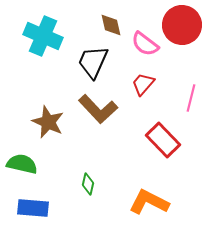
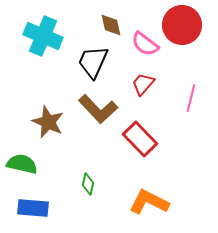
red rectangle: moved 23 px left, 1 px up
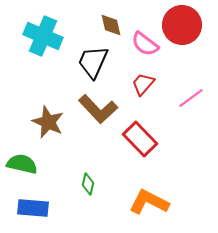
pink line: rotated 40 degrees clockwise
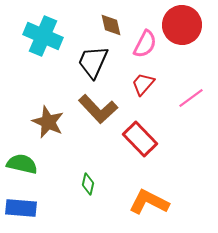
pink semicircle: rotated 100 degrees counterclockwise
blue rectangle: moved 12 px left
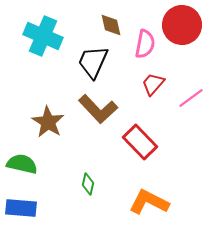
pink semicircle: rotated 16 degrees counterclockwise
red trapezoid: moved 10 px right
brown star: rotated 8 degrees clockwise
red rectangle: moved 3 px down
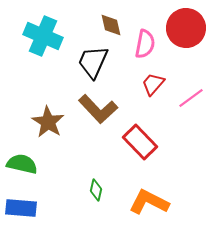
red circle: moved 4 px right, 3 px down
green diamond: moved 8 px right, 6 px down
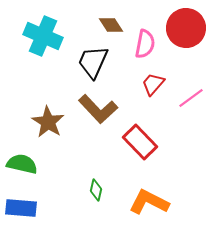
brown diamond: rotated 20 degrees counterclockwise
